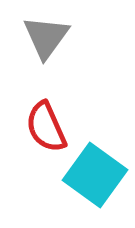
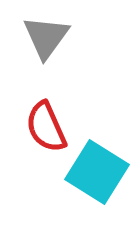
cyan square: moved 2 px right, 3 px up; rotated 4 degrees counterclockwise
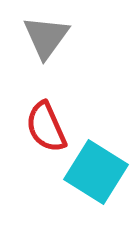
cyan square: moved 1 px left
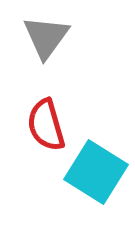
red semicircle: moved 2 px up; rotated 8 degrees clockwise
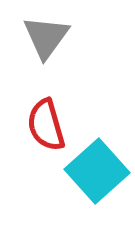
cyan square: moved 1 px right, 1 px up; rotated 16 degrees clockwise
